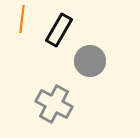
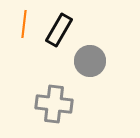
orange line: moved 2 px right, 5 px down
gray cross: rotated 21 degrees counterclockwise
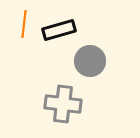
black rectangle: rotated 44 degrees clockwise
gray cross: moved 9 px right
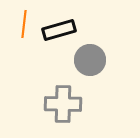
gray circle: moved 1 px up
gray cross: rotated 6 degrees counterclockwise
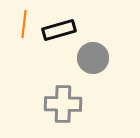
gray circle: moved 3 px right, 2 px up
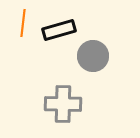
orange line: moved 1 px left, 1 px up
gray circle: moved 2 px up
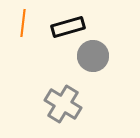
black rectangle: moved 9 px right, 3 px up
gray cross: rotated 30 degrees clockwise
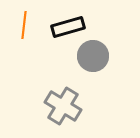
orange line: moved 1 px right, 2 px down
gray cross: moved 2 px down
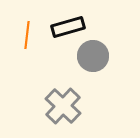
orange line: moved 3 px right, 10 px down
gray cross: rotated 12 degrees clockwise
